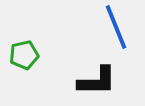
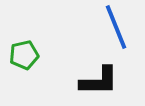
black L-shape: moved 2 px right
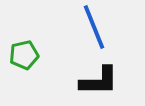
blue line: moved 22 px left
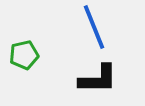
black L-shape: moved 1 px left, 2 px up
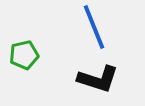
black L-shape: rotated 18 degrees clockwise
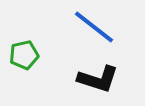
blue line: rotated 30 degrees counterclockwise
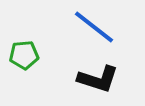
green pentagon: rotated 8 degrees clockwise
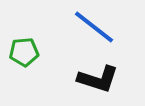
green pentagon: moved 3 px up
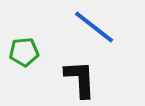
black L-shape: moved 18 px left; rotated 111 degrees counterclockwise
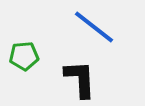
green pentagon: moved 4 px down
